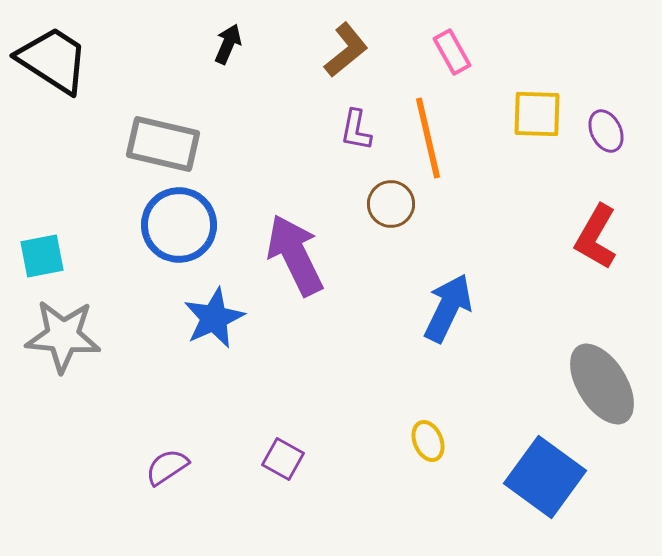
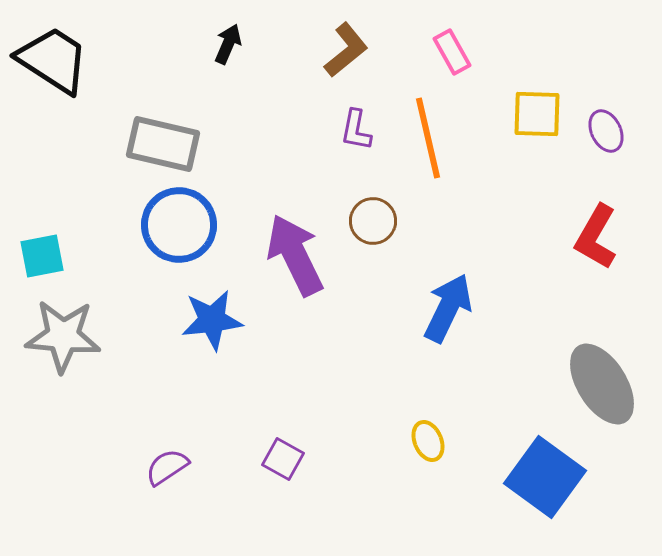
brown circle: moved 18 px left, 17 px down
blue star: moved 2 px left, 2 px down; rotated 18 degrees clockwise
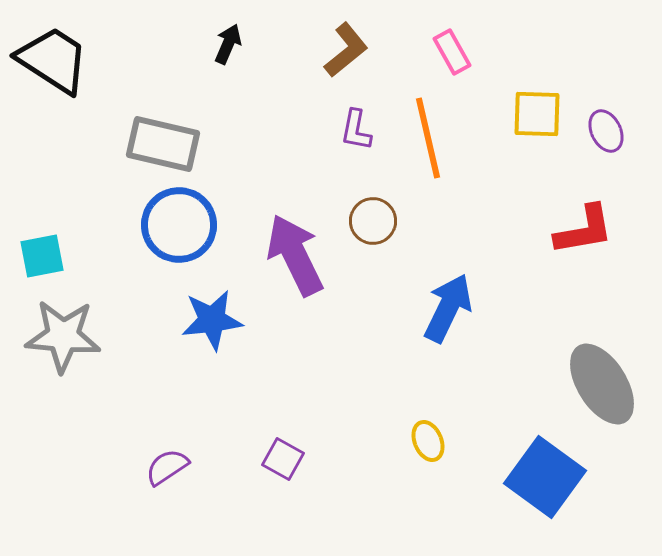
red L-shape: moved 12 px left, 7 px up; rotated 130 degrees counterclockwise
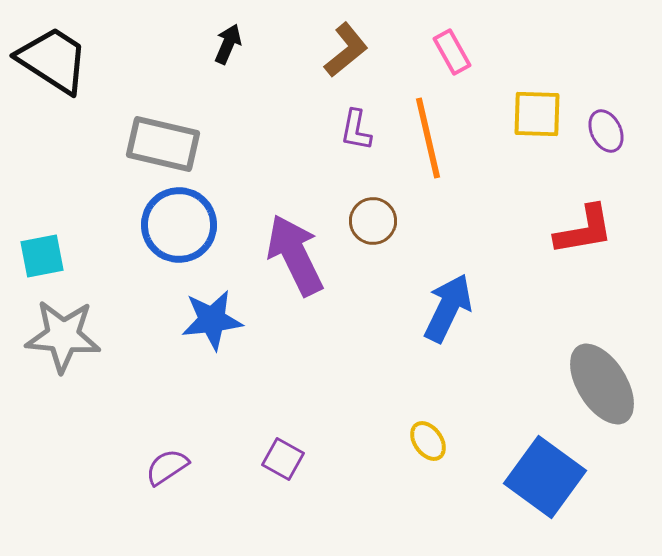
yellow ellipse: rotated 12 degrees counterclockwise
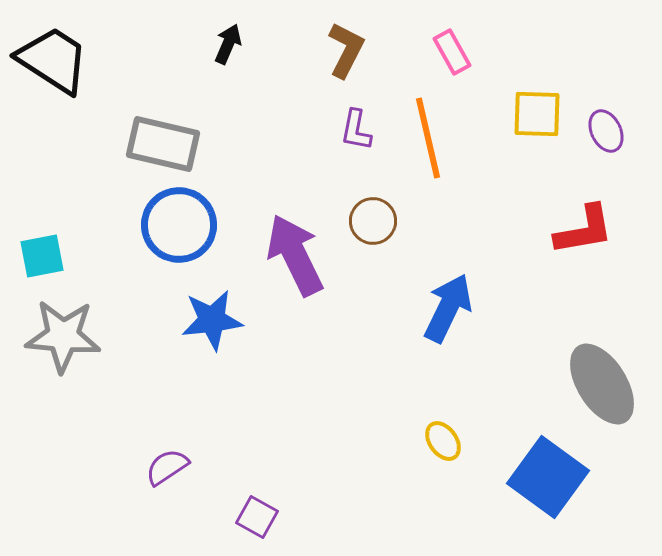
brown L-shape: rotated 24 degrees counterclockwise
yellow ellipse: moved 15 px right
purple square: moved 26 px left, 58 px down
blue square: moved 3 px right
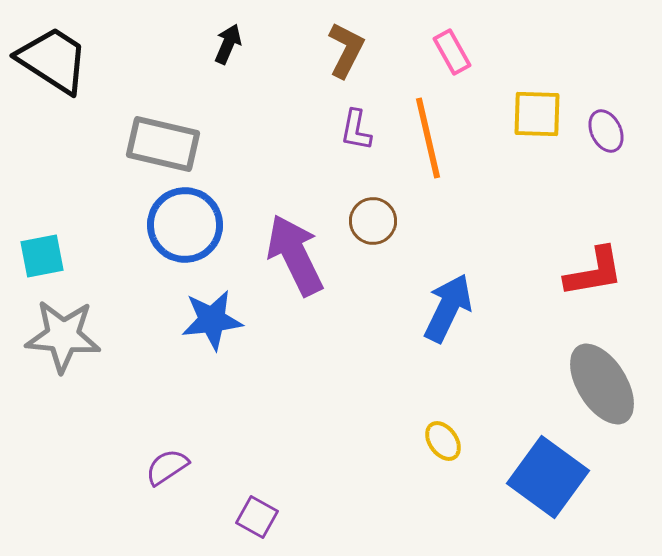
blue circle: moved 6 px right
red L-shape: moved 10 px right, 42 px down
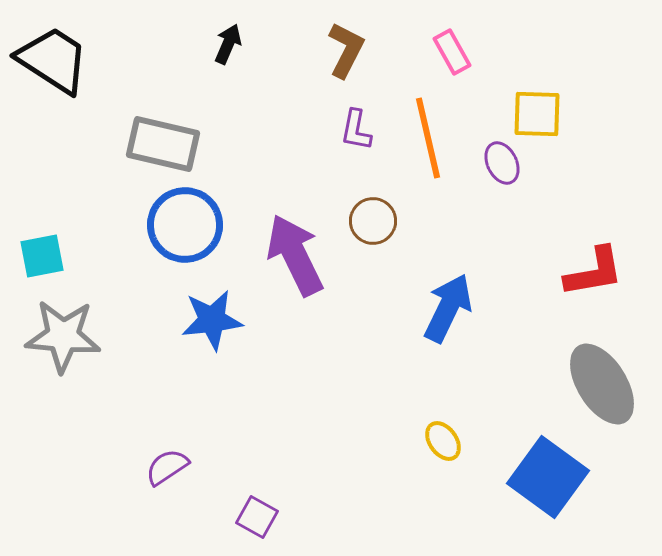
purple ellipse: moved 104 px left, 32 px down
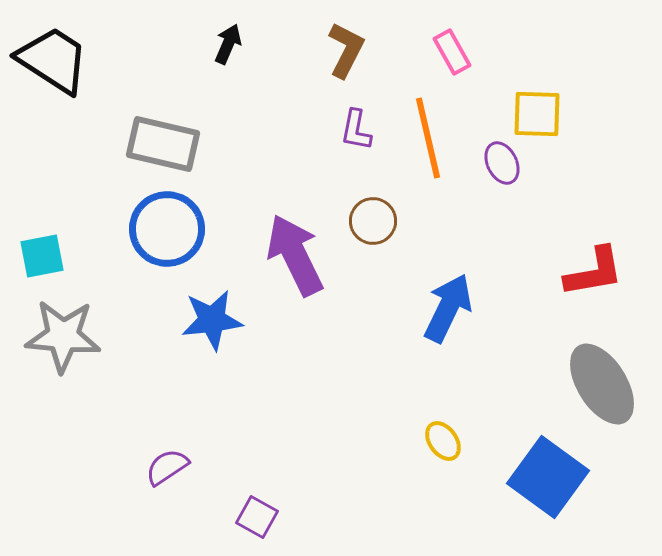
blue circle: moved 18 px left, 4 px down
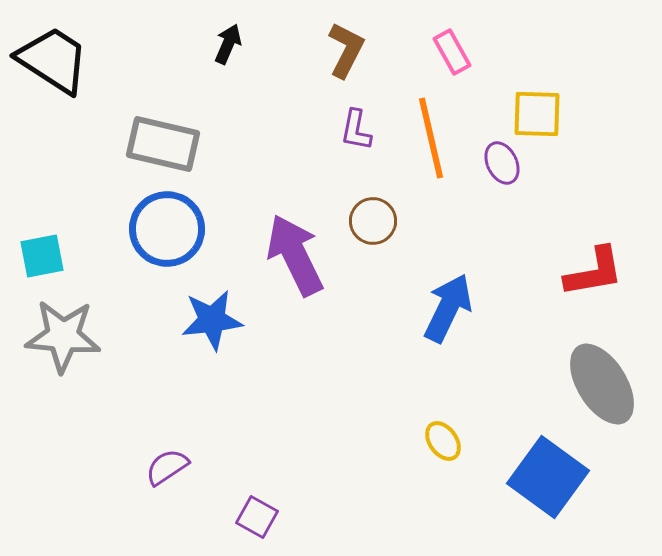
orange line: moved 3 px right
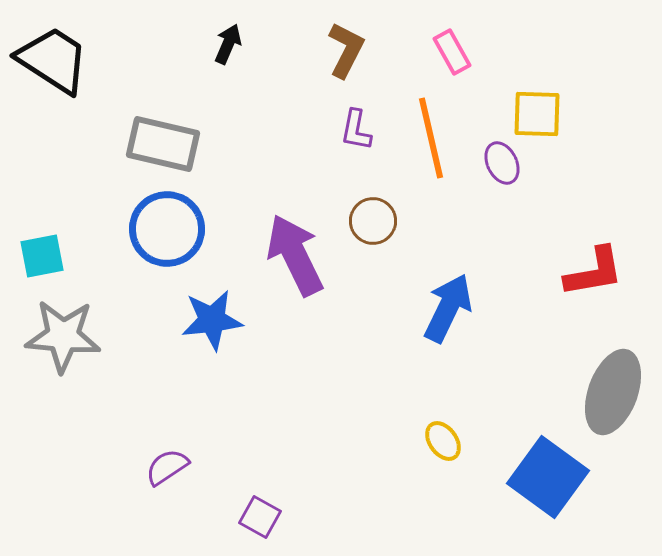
gray ellipse: moved 11 px right, 8 px down; rotated 52 degrees clockwise
purple square: moved 3 px right
